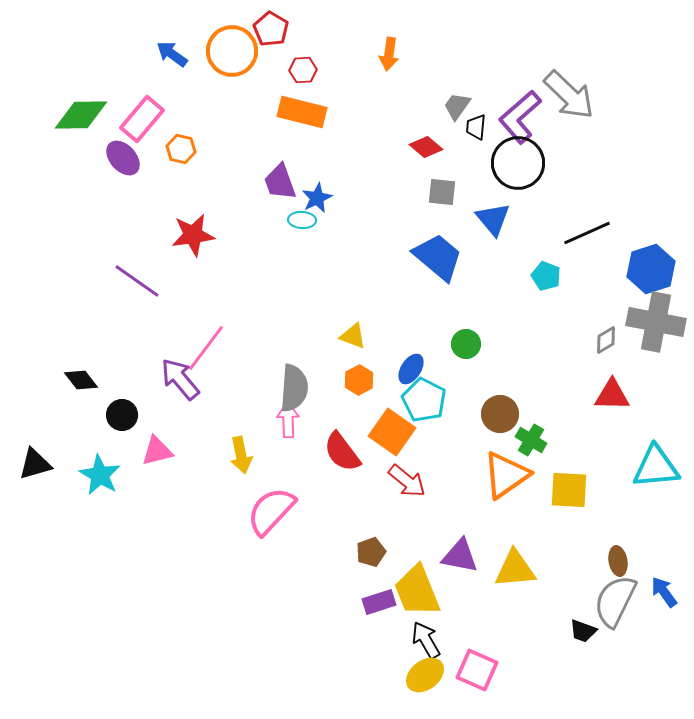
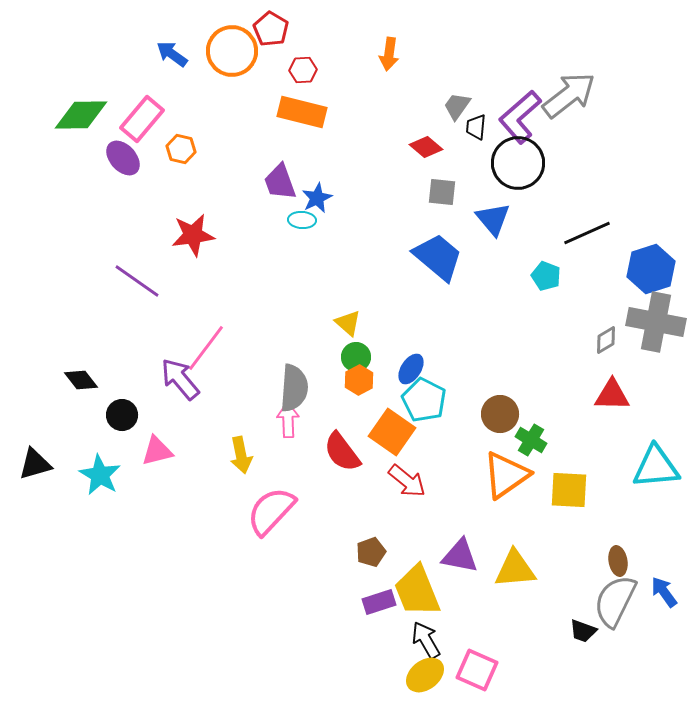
gray arrow at (569, 95): rotated 82 degrees counterclockwise
yellow triangle at (353, 336): moved 5 px left, 13 px up; rotated 20 degrees clockwise
green circle at (466, 344): moved 110 px left, 13 px down
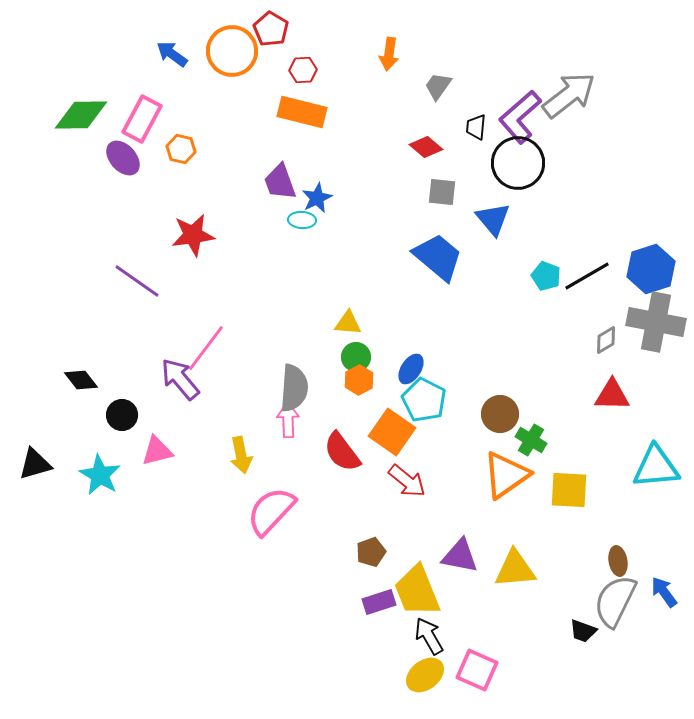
gray trapezoid at (457, 106): moved 19 px left, 20 px up
pink rectangle at (142, 119): rotated 12 degrees counterclockwise
black line at (587, 233): moved 43 px down; rotated 6 degrees counterclockwise
yellow triangle at (348, 323): rotated 36 degrees counterclockwise
black arrow at (426, 640): moved 3 px right, 4 px up
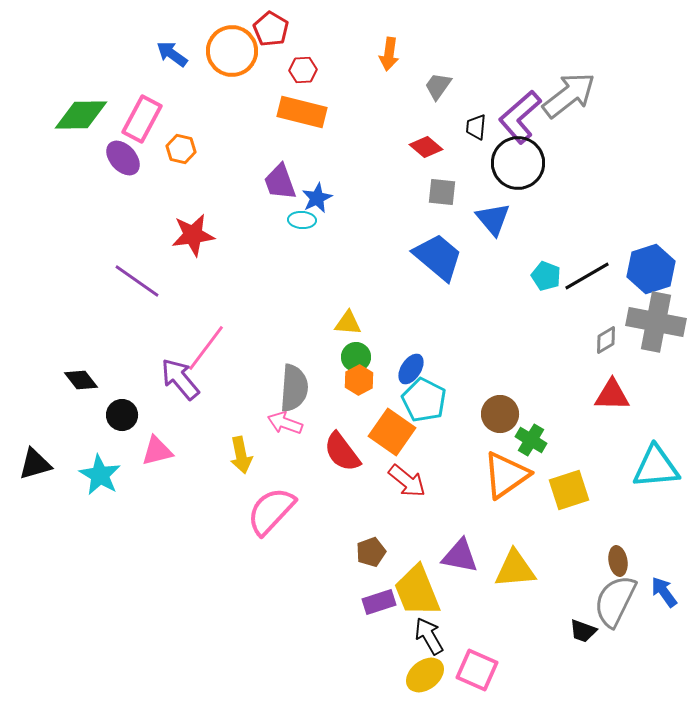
pink arrow at (288, 420): moved 3 px left, 3 px down; rotated 68 degrees counterclockwise
yellow square at (569, 490): rotated 21 degrees counterclockwise
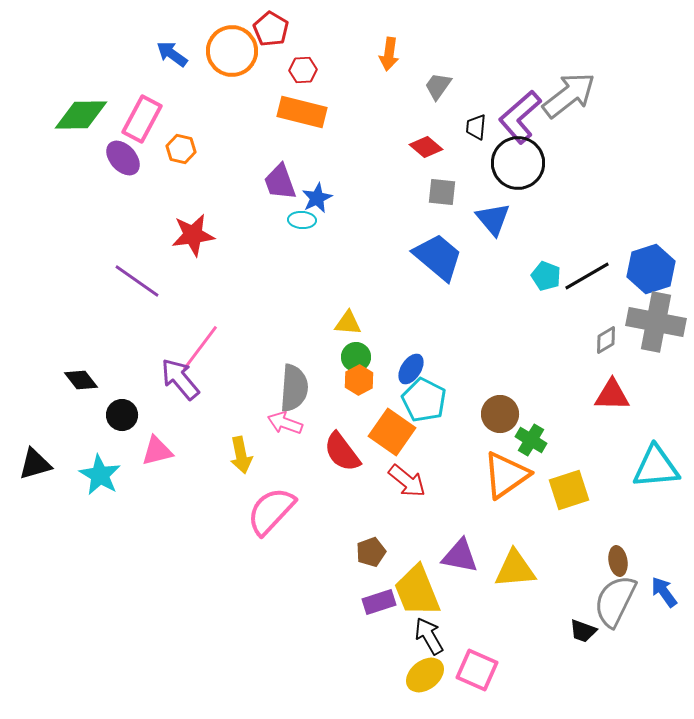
pink line at (206, 348): moved 6 px left
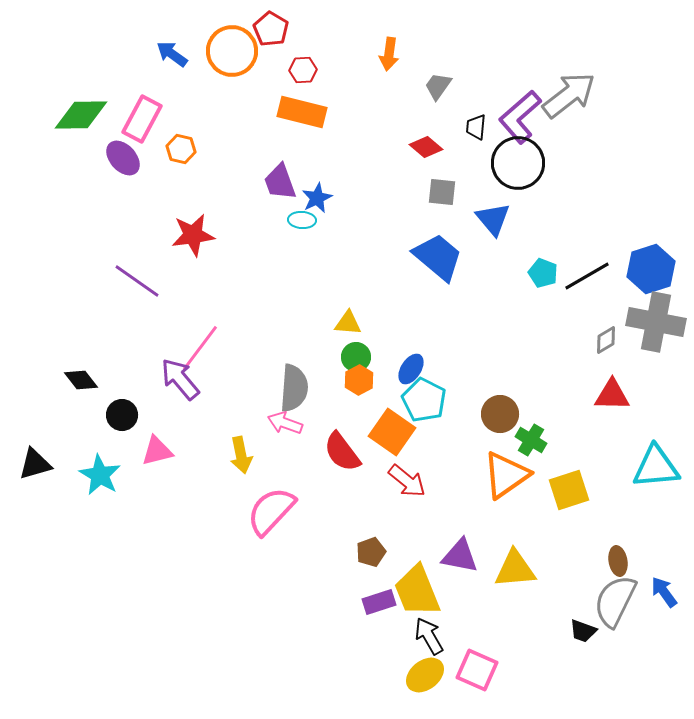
cyan pentagon at (546, 276): moved 3 px left, 3 px up
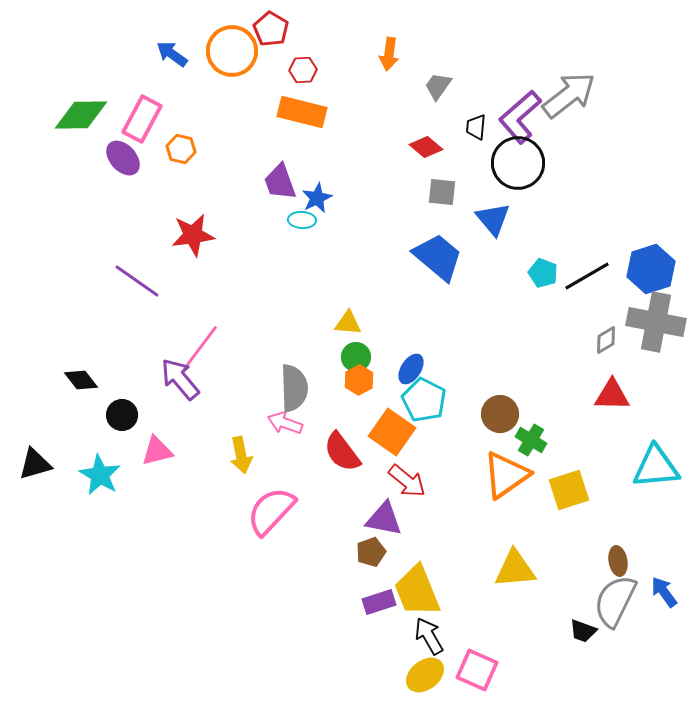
gray semicircle at (294, 388): rotated 6 degrees counterclockwise
purple triangle at (460, 556): moved 76 px left, 37 px up
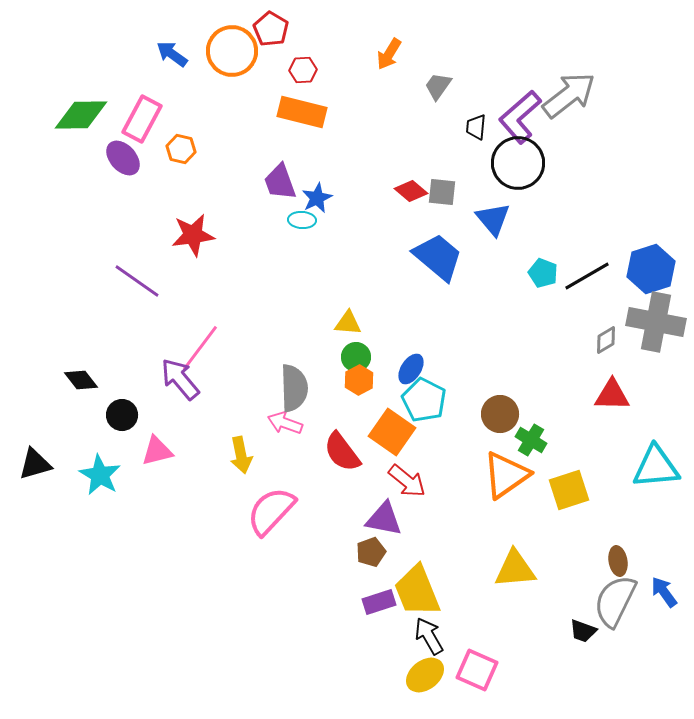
orange arrow at (389, 54): rotated 24 degrees clockwise
red diamond at (426, 147): moved 15 px left, 44 px down
